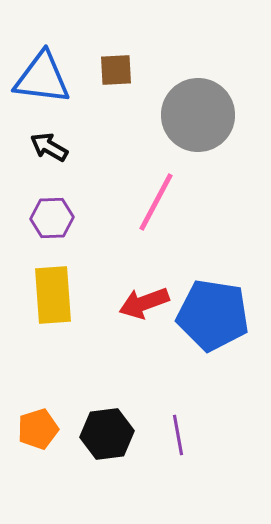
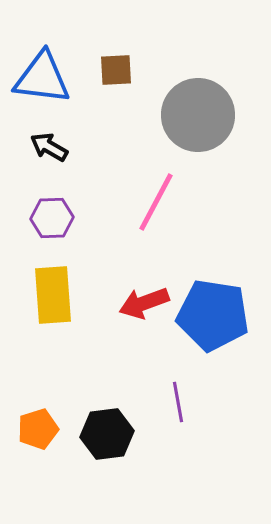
purple line: moved 33 px up
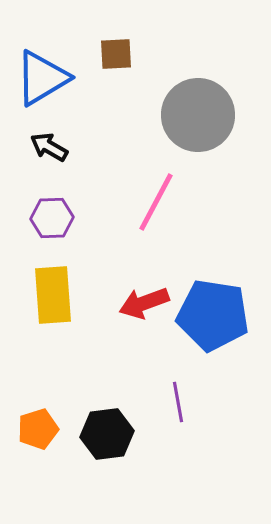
brown square: moved 16 px up
blue triangle: rotated 38 degrees counterclockwise
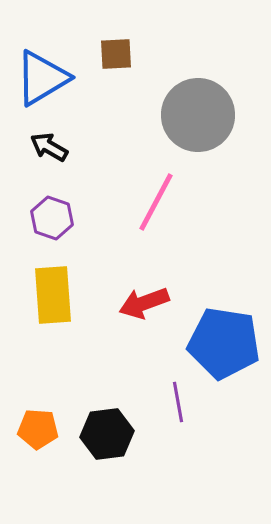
purple hexagon: rotated 21 degrees clockwise
blue pentagon: moved 11 px right, 28 px down
orange pentagon: rotated 21 degrees clockwise
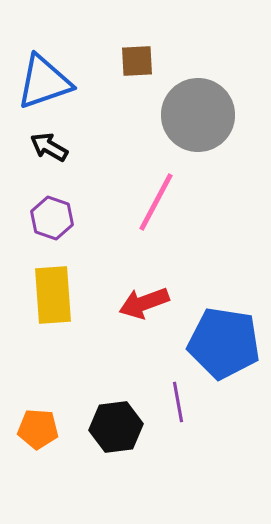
brown square: moved 21 px right, 7 px down
blue triangle: moved 2 px right, 4 px down; rotated 12 degrees clockwise
black hexagon: moved 9 px right, 7 px up
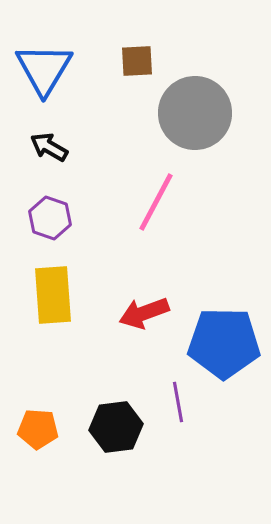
blue triangle: moved 13 px up; rotated 40 degrees counterclockwise
gray circle: moved 3 px left, 2 px up
purple hexagon: moved 2 px left
red arrow: moved 10 px down
blue pentagon: rotated 8 degrees counterclockwise
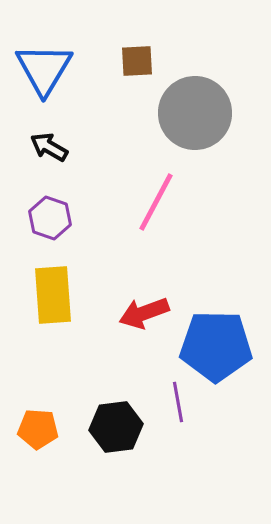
blue pentagon: moved 8 px left, 3 px down
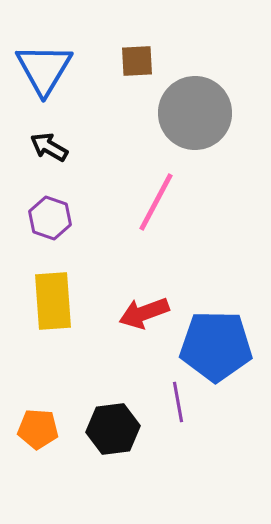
yellow rectangle: moved 6 px down
black hexagon: moved 3 px left, 2 px down
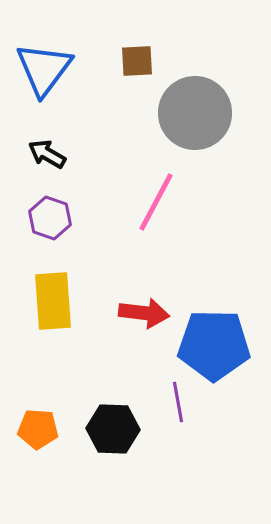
blue triangle: rotated 6 degrees clockwise
black arrow: moved 2 px left, 7 px down
red arrow: rotated 153 degrees counterclockwise
blue pentagon: moved 2 px left, 1 px up
black hexagon: rotated 9 degrees clockwise
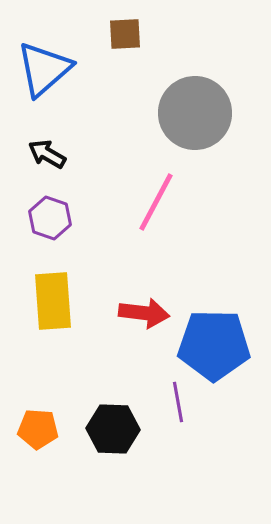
brown square: moved 12 px left, 27 px up
blue triangle: rotated 12 degrees clockwise
